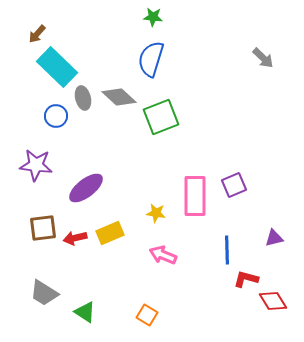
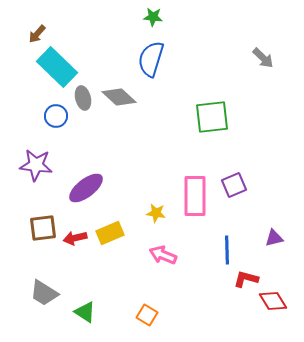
green square: moved 51 px right; rotated 15 degrees clockwise
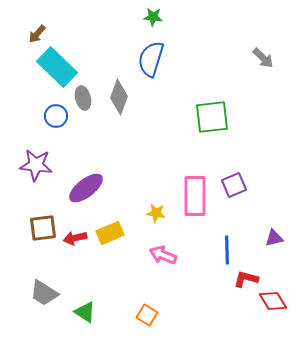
gray diamond: rotated 68 degrees clockwise
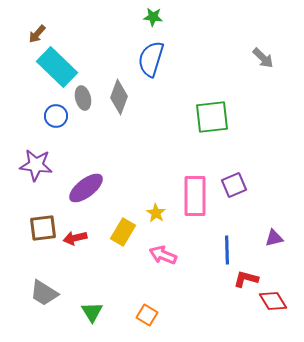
yellow star: rotated 24 degrees clockwise
yellow rectangle: moved 13 px right, 1 px up; rotated 36 degrees counterclockwise
green triangle: moved 7 px right; rotated 25 degrees clockwise
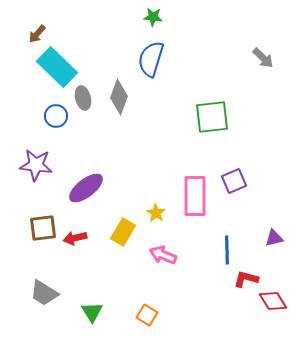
purple square: moved 4 px up
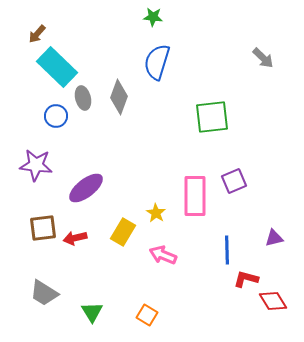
blue semicircle: moved 6 px right, 3 px down
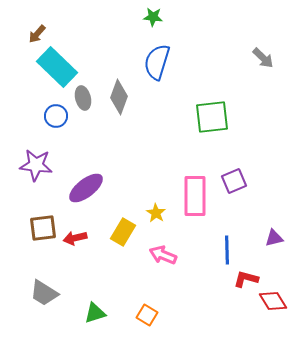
green triangle: moved 3 px right, 1 px down; rotated 45 degrees clockwise
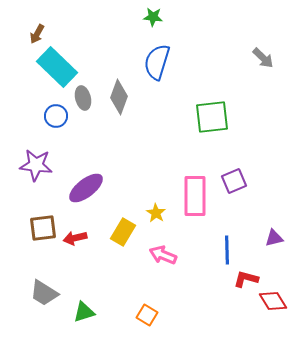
brown arrow: rotated 12 degrees counterclockwise
green triangle: moved 11 px left, 1 px up
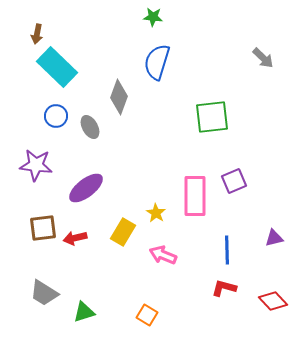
brown arrow: rotated 18 degrees counterclockwise
gray ellipse: moved 7 px right, 29 px down; rotated 15 degrees counterclockwise
red L-shape: moved 22 px left, 9 px down
red diamond: rotated 12 degrees counterclockwise
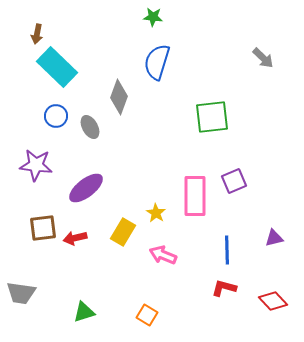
gray trapezoid: moved 23 px left; rotated 24 degrees counterclockwise
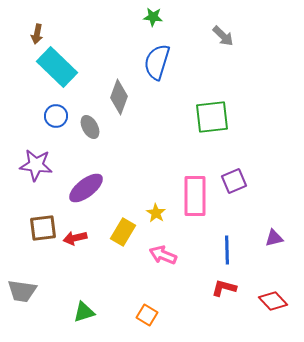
gray arrow: moved 40 px left, 22 px up
gray trapezoid: moved 1 px right, 2 px up
